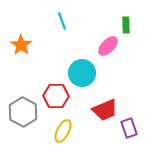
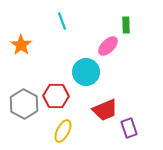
cyan circle: moved 4 px right, 1 px up
gray hexagon: moved 1 px right, 8 px up
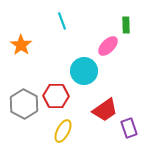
cyan circle: moved 2 px left, 1 px up
red trapezoid: rotated 12 degrees counterclockwise
